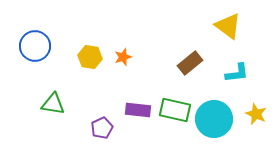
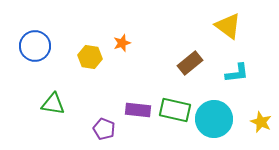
orange star: moved 1 px left, 14 px up
yellow star: moved 5 px right, 8 px down
purple pentagon: moved 2 px right, 1 px down; rotated 25 degrees counterclockwise
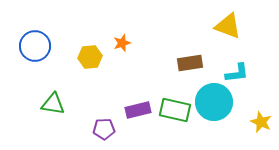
yellow triangle: rotated 16 degrees counterclockwise
yellow hexagon: rotated 15 degrees counterclockwise
brown rectangle: rotated 30 degrees clockwise
purple rectangle: rotated 20 degrees counterclockwise
cyan circle: moved 17 px up
purple pentagon: rotated 25 degrees counterclockwise
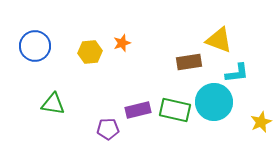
yellow triangle: moved 9 px left, 14 px down
yellow hexagon: moved 5 px up
brown rectangle: moved 1 px left, 1 px up
yellow star: rotated 25 degrees clockwise
purple pentagon: moved 4 px right
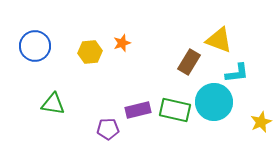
brown rectangle: rotated 50 degrees counterclockwise
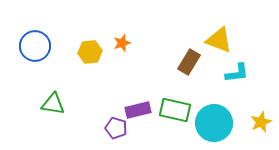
cyan circle: moved 21 px down
purple pentagon: moved 8 px right, 1 px up; rotated 20 degrees clockwise
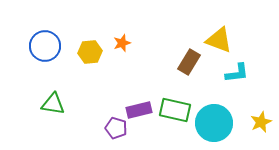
blue circle: moved 10 px right
purple rectangle: moved 1 px right
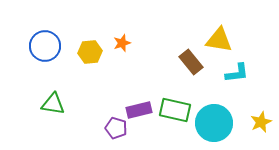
yellow triangle: rotated 12 degrees counterclockwise
brown rectangle: moved 2 px right; rotated 70 degrees counterclockwise
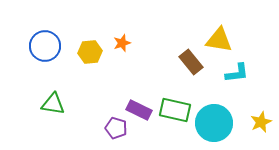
purple rectangle: rotated 40 degrees clockwise
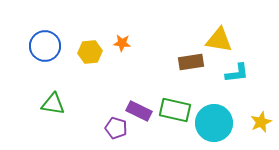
orange star: rotated 24 degrees clockwise
brown rectangle: rotated 60 degrees counterclockwise
purple rectangle: moved 1 px down
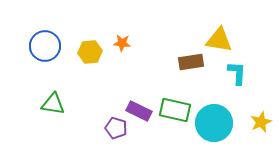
cyan L-shape: rotated 80 degrees counterclockwise
